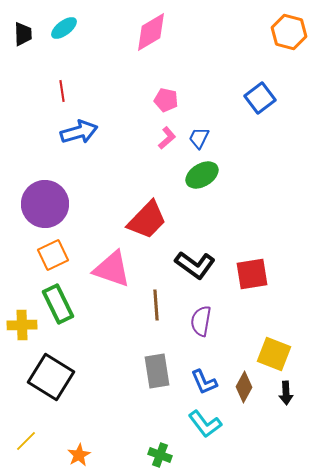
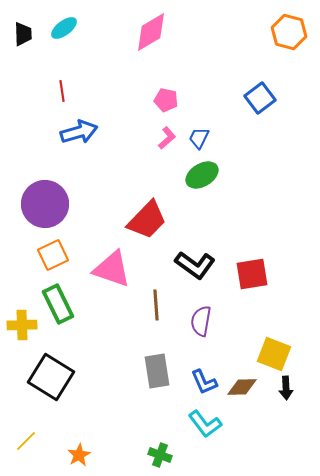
brown diamond: moved 2 px left; rotated 60 degrees clockwise
black arrow: moved 5 px up
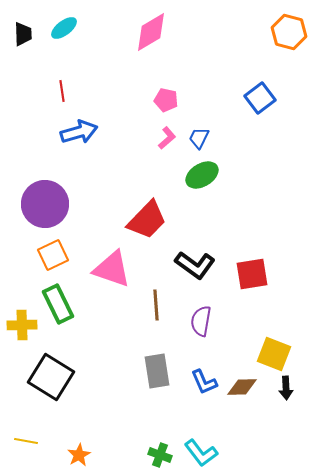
cyan L-shape: moved 4 px left, 29 px down
yellow line: rotated 55 degrees clockwise
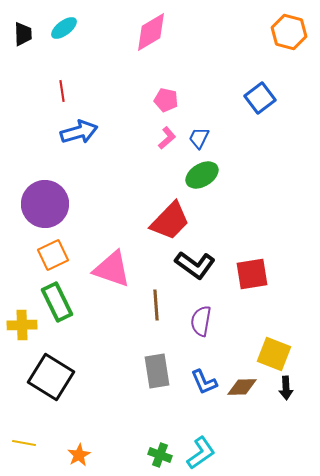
red trapezoid: moved 23 px right, 1 px down
green rectangle: moved 1 px left, 2 px up
yellow line: moved 2 px left, 2 px down
cyan L-shape: rotated 88 degrees counterclockwise
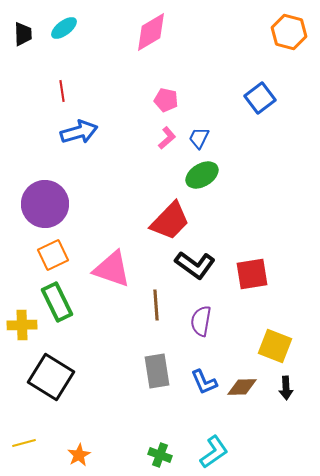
yellow square: moved 1 px right, 8 px up
yellow line: rotated 25 degrees counterclockwise
cyan L-shape: moved 13 px right, 1 px up
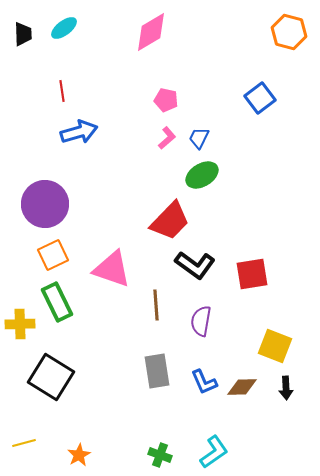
yellow cross: moved 2 px left, 1 px up
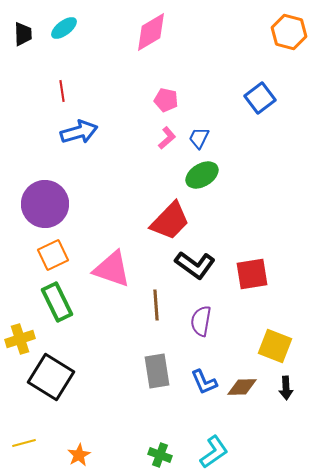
yellow cross: moved 15 px down; rotated 16 degrees counterclockwise
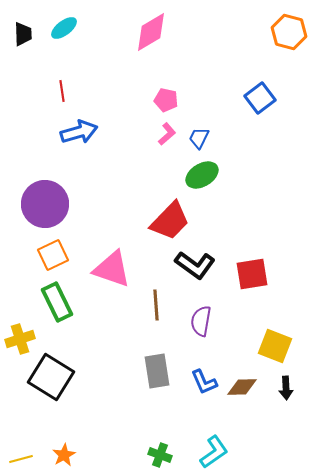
pink L-shape: moved 4 px up
yellow line: moved 3 px left, 16 px down
orange star: moved 15 px left
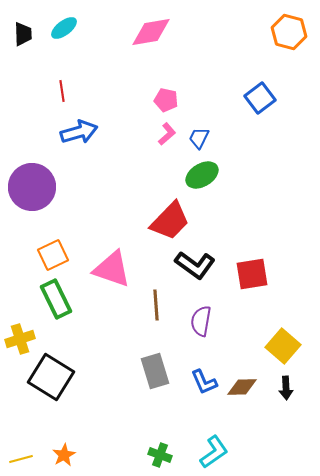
pink diamond: rotated 21 degrees clockwise
purple circle: moved 13 px left, 17 px up
green rectangle: moved 1 px left, 3 px up
yellow square: moved 8 px right; rotated 20 degrees clockwise
gray rectangle: moved 2 px left; rotated 8 degrees counterclockwise
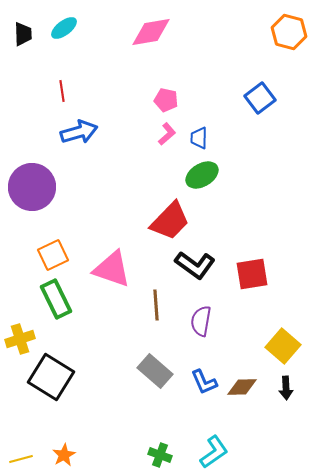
blue trapezoid: rotated 25 degrees counterclockwise
gray rectangle: rotated 32 degrees counterclockwise
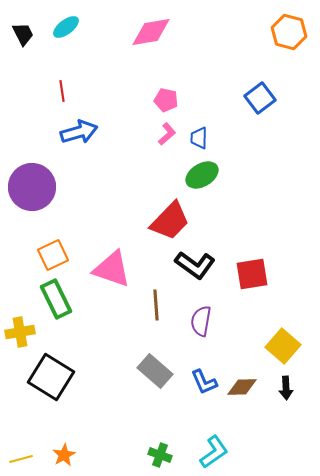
cyan ellipse: moved 2 px right, 1 px up
black trapezoid: rotated 25 degrees counterclockwise
yellow cross: moved 7 px up; rotated 8 degrees clockwise
